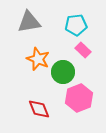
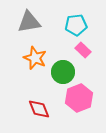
orange star: moved 3 px left, 1 px up
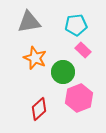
red diamond: rotated 70 degrees clockwise
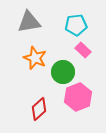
pink hexagon: moved 1 px left, 1 px up
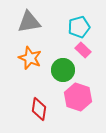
cyan pentagon: moved 3 px right, 2 px down; rotated 10 degrees counterclockwise
orange star: moved 5 px left
green circle: moved 2 px up
pink hexagon: rotated 20 degrees counterclockwise
red diamond: rotated 40 degrees counterclockwise
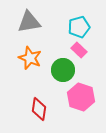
pink rectangle: moved 4 px left
pink hexagon: moved 3 px right
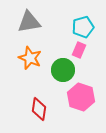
cyan pentagon: moved 4 px right
pink rectangle: rotated 70 degrees clockwise
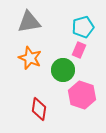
pink hexagon: moved 1 px right, 2 px up
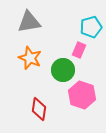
cyan pentagon: moved 8 px right
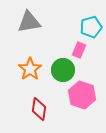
orange star: moved 11 px down; rotated 15 degrees clockwise
